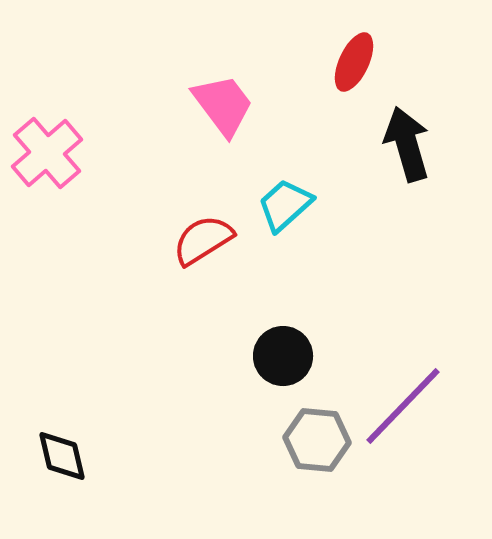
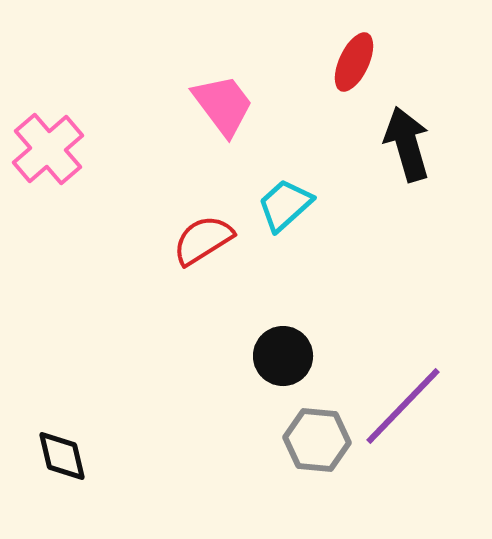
pink cross: moved 1 px right, 4 px up
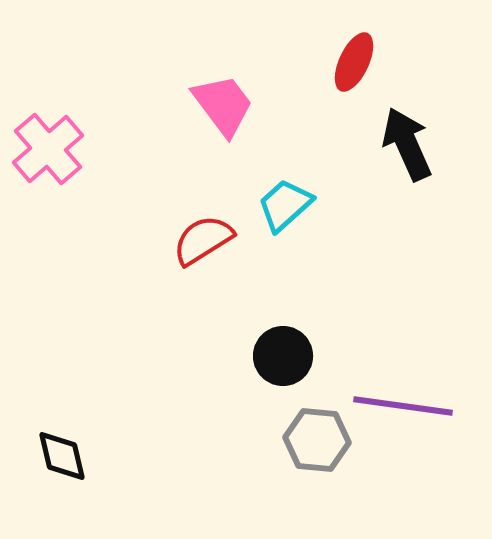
black arrow: rotated 8 degrees counterclockwise
purple line: rotated 54 degrees clockwise
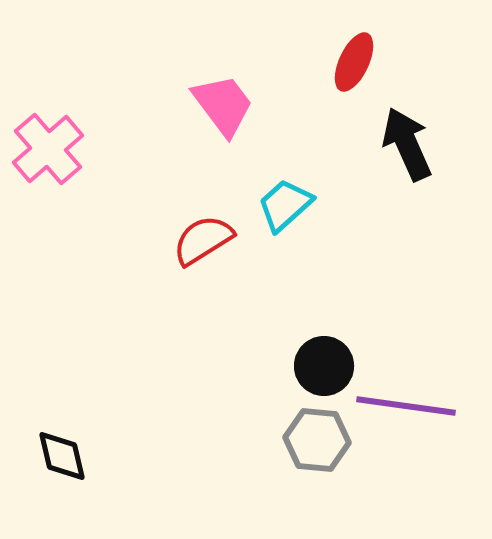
black circle: moved 41 px right, 10 px down
purple line: moved 3 px right
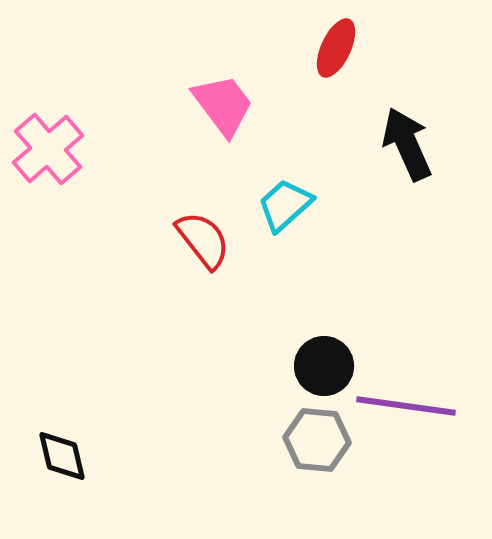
red ellipse: moved 18 px left, 14 px up
red semicircle: rotated 84 degrees clockwise
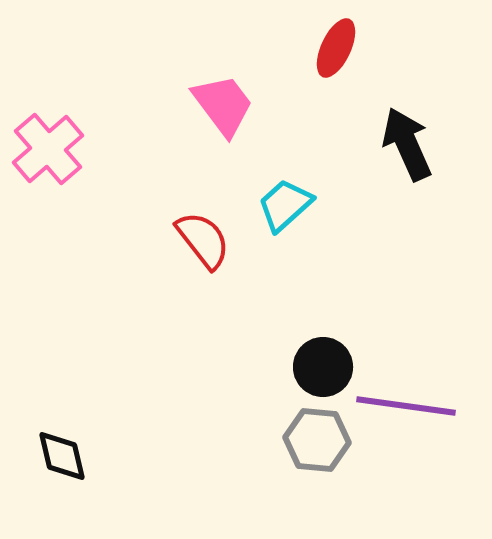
black circle: moved 1 px left, 1 px down
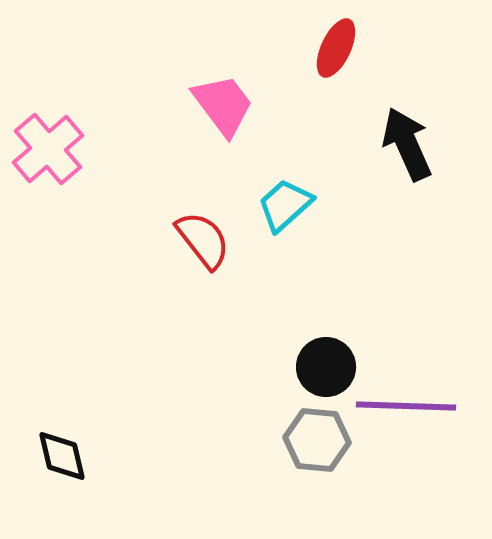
black circle: moved 3 px right
purple line: rotated 6 degrees counterclockwise
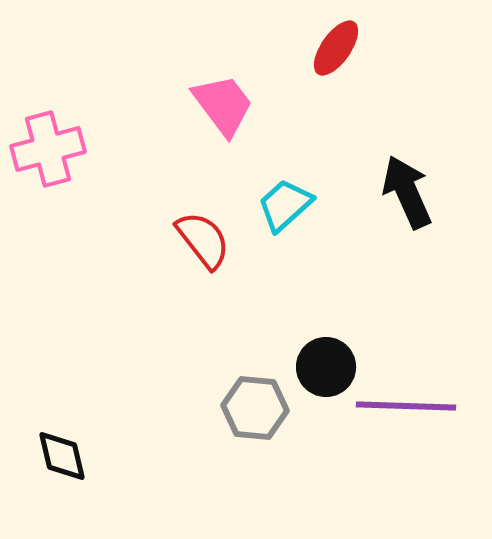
red ellipse: rotated 10 degrees clockwise
black arrow: moved 48 px down
pink cross: rotated 26 degrees clockwise
gray hexagon: moved 62 px left, 32 px up
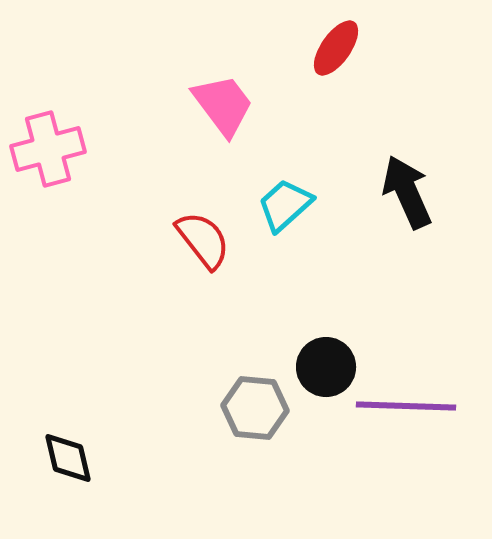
black diamond: moved 6 px right, 2 px down
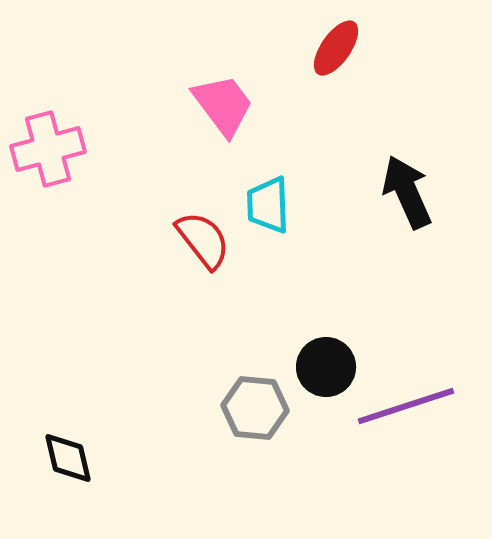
cyan trapezoid: moved 17 px left; rotated 50 degrees counterclockwise
purple line: rotated 20 degrees counterclockwise
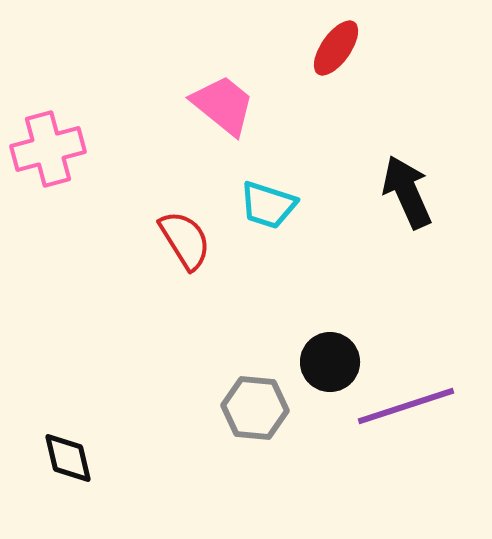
pink trapezoid: rotated 14 degrees counterclockwise
cyan trapezoid: rotated 70 degrees counterclockwise
red semicircle: moved 18 px left; rotated 6 degrees clockwise
black circle: moved 4 px right, 5 px up
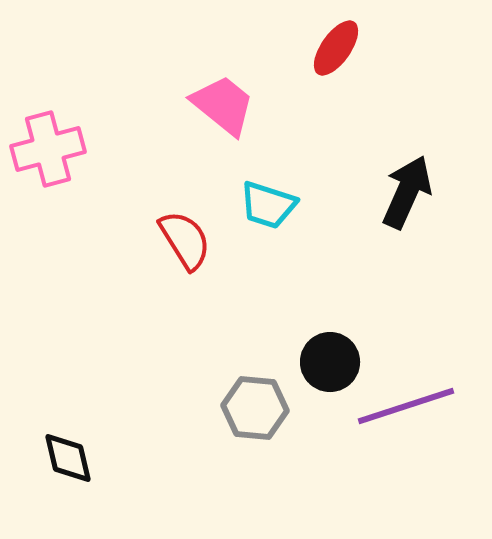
black arrow: rotated 48 degrees clockwise
